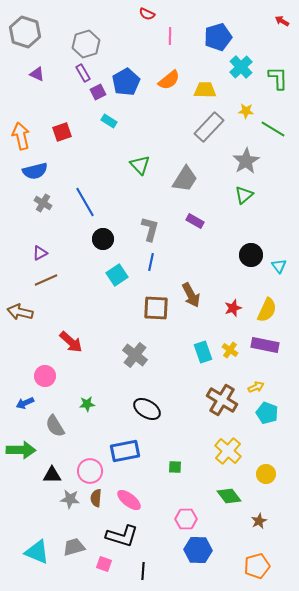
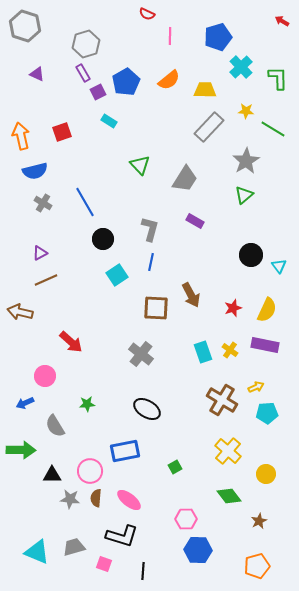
gray hexagon at (25, 32): moved 6 px up
gray cross at (135, 355): moved 6 px right, 1 px up
cyan pentagon at (267, 413): rotated 25 degrees counterclockwise
green square at (175, 467): rotated 32 degrees counterclockwise
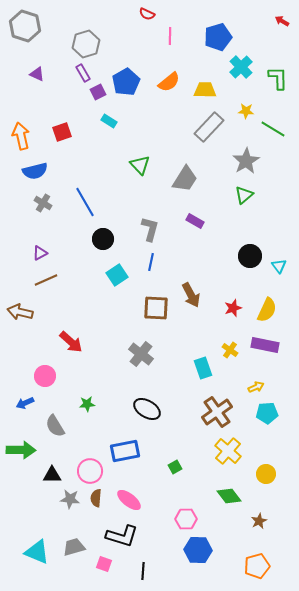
orange semicircle at (169, 80): moved 2 px down
black circle at (251, 255): moved 1 px left, 1 px down
cyan rectangle at (203, 352): moved 16 px down
brown cross at (222, 400): moved 5 px left, 12 px down; rotated 24 degrees clockwise
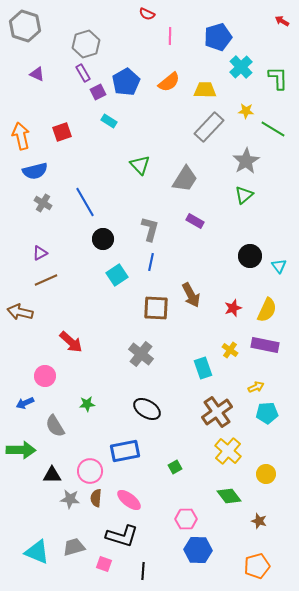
brown star at (259, 521): rotated 28 degrees counterclockwise
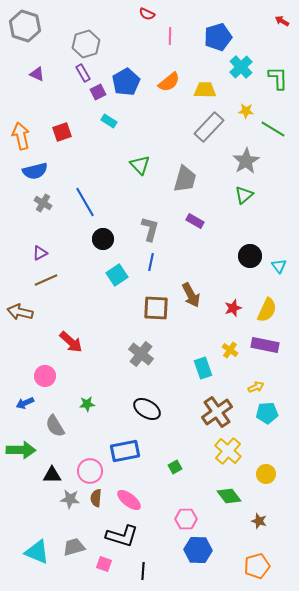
gray trapezoid at (185, 179): rotated 16 degrees counterclockwise
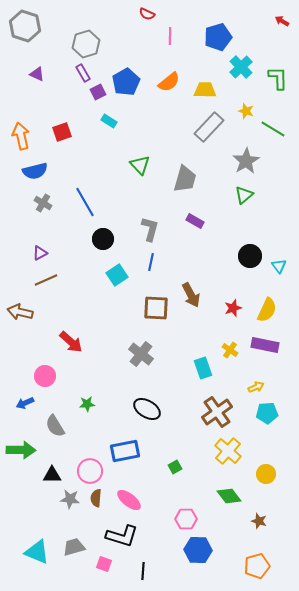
yellow star at (246, 111): rotated 14 degrees clockwise
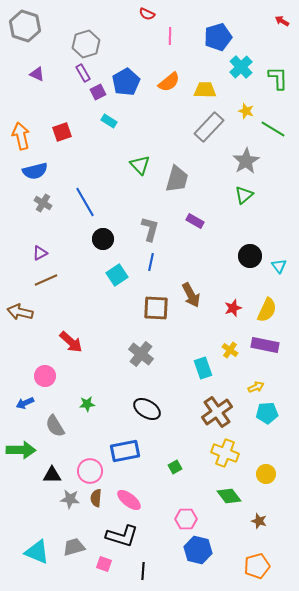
gray trapezoid at (185, 179): moved 8 px left
yellow cross at (228, 451): moved 3 px left, 2 px down; rotated 20 degrees counterclockwise
blue hexagon at (198, 550): rotated 12 degrees clockwise
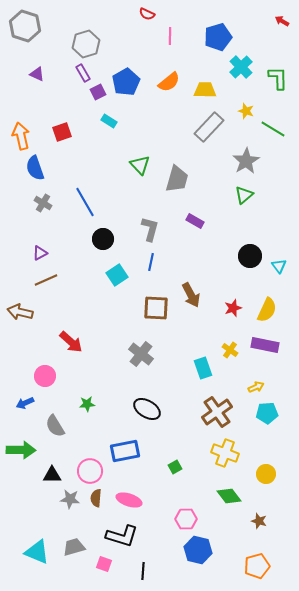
blue semicircle at (35, 171): moved 3 px up; rotated 85 degrees clockwise
pink ellipse at (129, 500): rotated 20 degrees counterclockwise
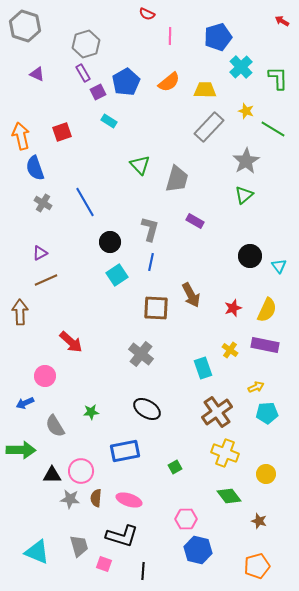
black circle at (103, 239): moved 7 px right, 3 px down
brown arrow at (20, 312): rotated 75 degrees clockwise
green star at (87, 404): moved 4 px right, 8 px down
pink circle at (90, 471): moved 9 px left
gray trapezoid at (74, 547): moved 5 px right, 1 px up; rotated 90 degrees clockwise
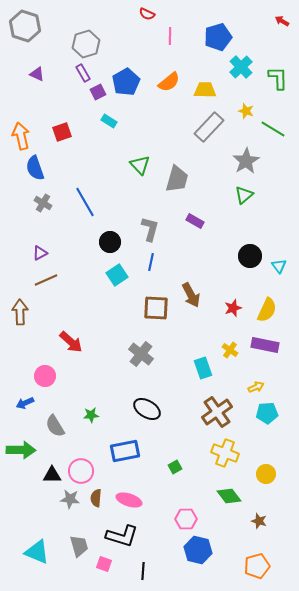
green star at (91, 412): moved 3 px down
